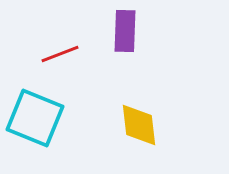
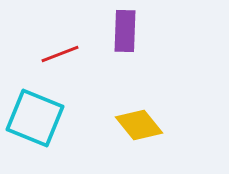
yellow diamond: rotated 33 degrees counterclockwise
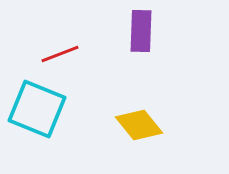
purple rectangle: moved 16 px right
cyan square: moved 2 px right, 9 px up
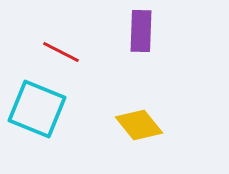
red line: moved 1 px right, 2 px up; rotated 48 degrees clockwise
